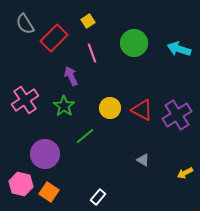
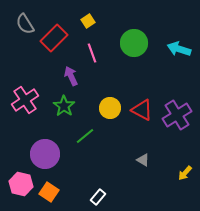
yellow arrow: rotated 21 degrees counterclockwise
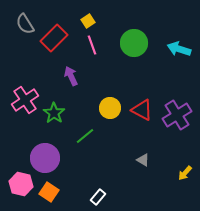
pink line: moved 8 px up
green star: moved 10 px left, 7 px down
purple circle: moved 4 px down
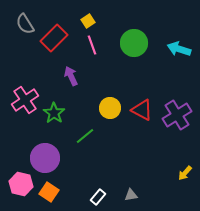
gray triangle: moved 12 px left, 35 px down; rotated 40 degrees counterclockwise
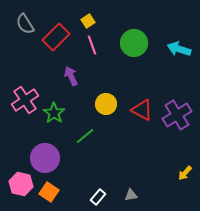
red rectangle: moved 2 px right, 1 px up
yellow circle: moved 4 px left, 4 px up
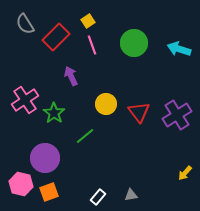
red triangle: moved 3 px left, 2 px down; rotated 25 degrees clockwise
orange square: rotated 36 degrees clockwise
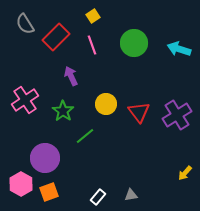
yellow square: moved 5 px right, 5 px up
green star: moved 9 px right, 2 px up
pink hexagon: rotated 15 degrees clockwise
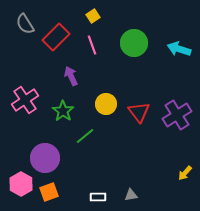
white rectangle: rotated 49 degrees clockwise
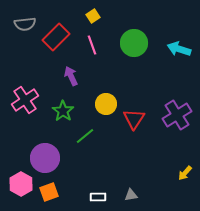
gray semicircle: rotated 65 degrees counterclockwise
red triangle: moved 5 px left, 7 px down; rotated 10 degrees clockwise
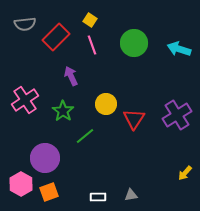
yellow square: moved 3 px left, 4 px down; rotated 24 degrees counterclockwise
